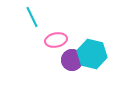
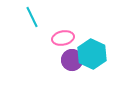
pink ellipse: moved 7 px right, 2 px up
cyan hexagon: rotated 12 degrees clockwise
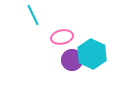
cyan line: moved 1 px right, 2 px up
pink ellipse: moved 1 px left, 1 px up
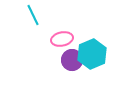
pink ellipse: moved 2 px down
cyan hexagon: rotated 12 degrees clockwise
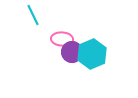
pink ellipse: rotated 15 degrees clockwise
purple circle: moved 8 px up
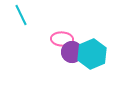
cyan line: moved 12 px left
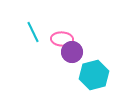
cyan line: moved 12 px right, 17 px down
cyan hexagon: moved 2 px right, 21 px down; rotated 8 degrees clockwise
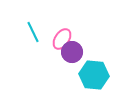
pink ellipse: rotated 60 degrees counterclockwise
cyan hexagon: rotated 20 degrees clockwise
